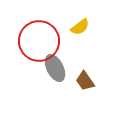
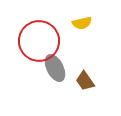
yellow semicircle: moved 2 px right, 4 px up; rotated 24 degrees clockwise
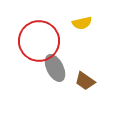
brown trapezoid: rotated 20 degrees counterclockwise
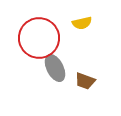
red circle: moved 3 px up
brown trapezoid: rotated 15 degrees counterclockwise
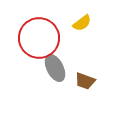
yellow semicircle: rotated 24 degrees counterclockwise
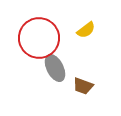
yellow semicircle: moved 4 px right, 7 px down
brown trapezoid: moved 2 px left, 5 px down
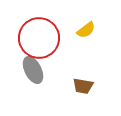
gray ellipse: moved 22 px left, 2 px down
brown trapezoid: rotated 10 degrees counterclockwise
